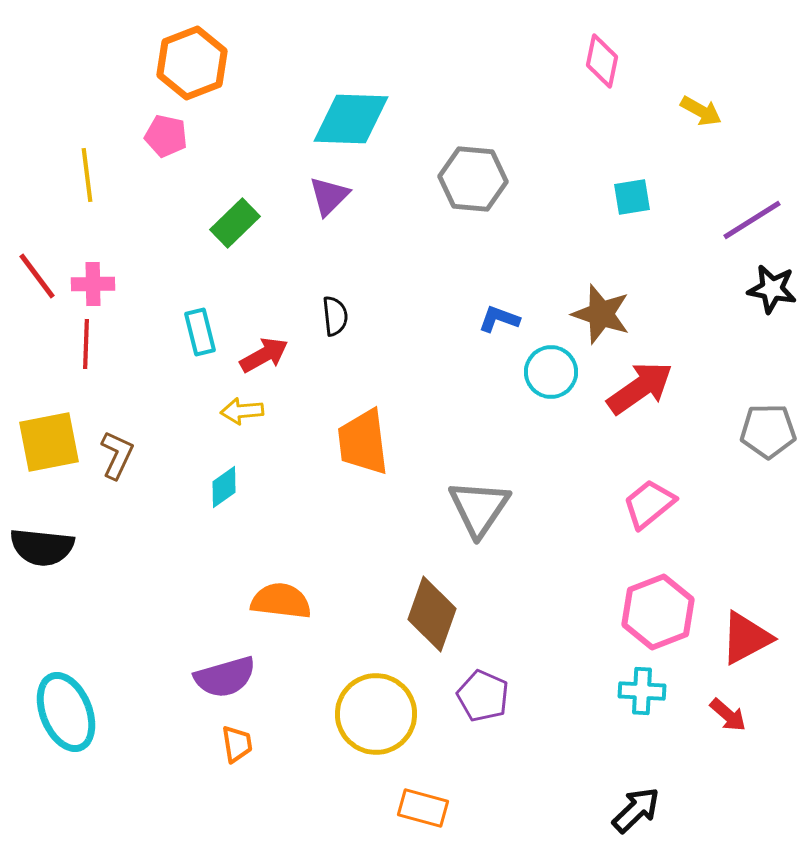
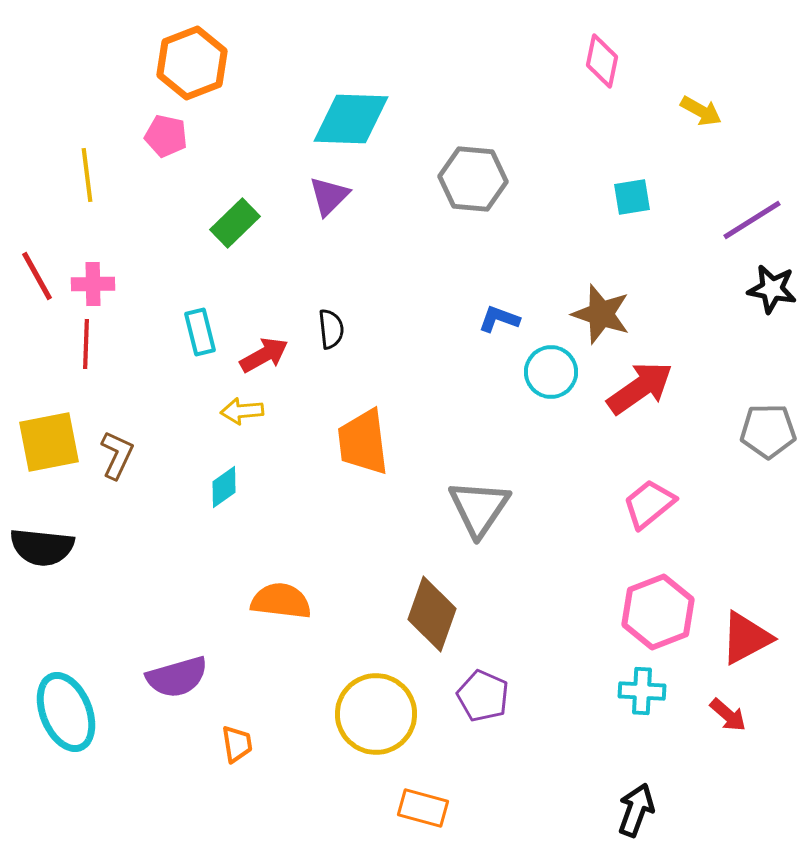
red line at (37, 276): rotated 8 degrees clockwise
black semicircle at (335, 316): moved 4 px left, 13 px down
purple semicircle at (225, 677): moved 48 px left
black arrow at (636, 810): rotated 26 degrees counterclockwise
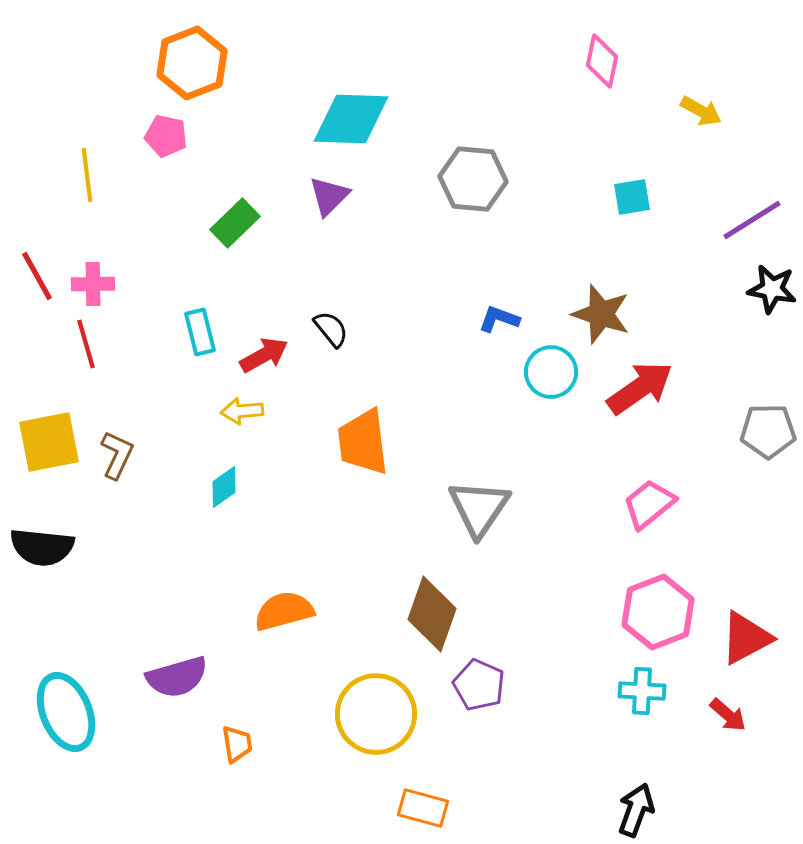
black semicircle at (331, 329): rotated 33 degrees counterclockwise
red line at (86, 344): rotated 18 degrees counterclockwise
orange semicircle at (281, 601): moved 3 px right, 10 px down; rotated 22 degrees counterclockwise
purple pentagon at (483, 696): moved 4 px left, 11 px up
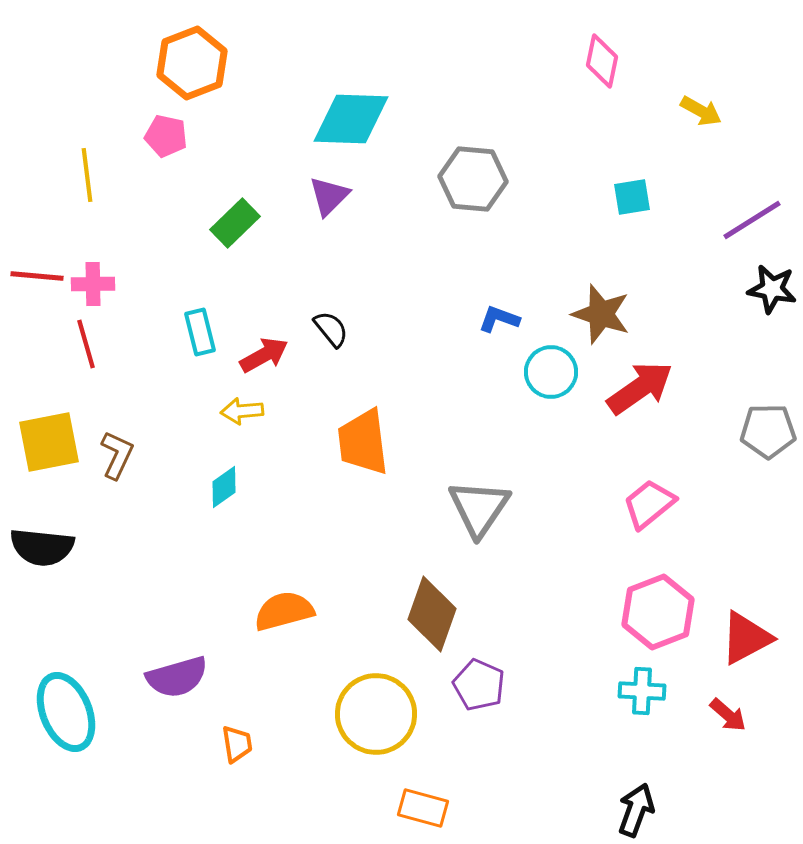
red line at (37, 276): rotated 56 degrees counterclockwise
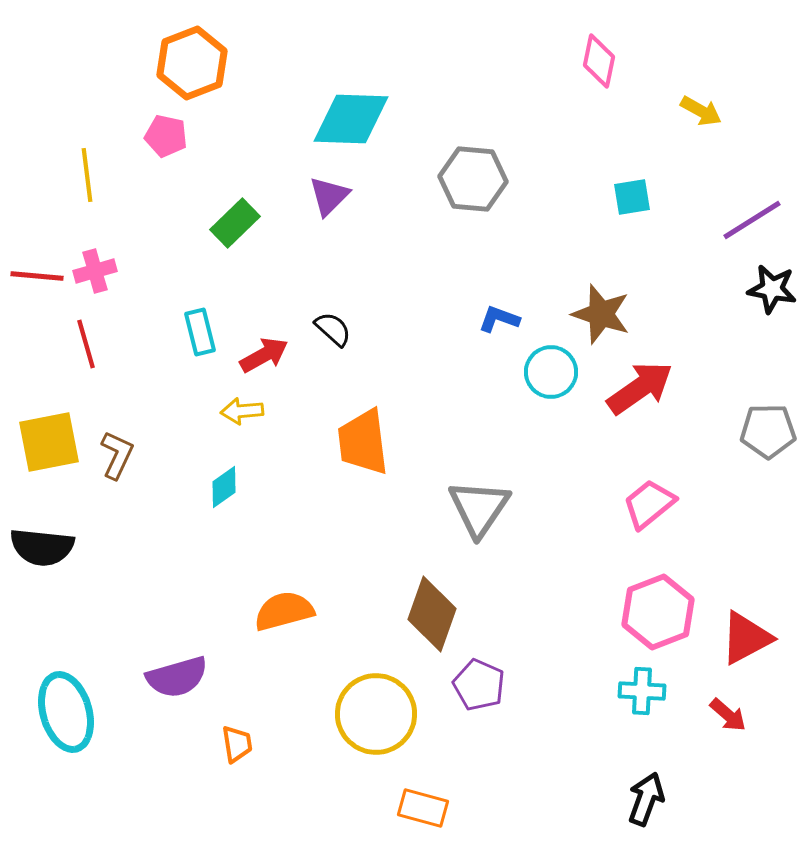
pink diamond at (602, 61): moved 3 px left
pink cross at (93, 284): moved 2 px right, 13 px up; rotated 15 degrees counterclockwise
black semicircle at (331, 329): moved 2 px right; rotated 9 degrees counterclockwise
cyan ellipse at (66, 712): rotated 6 degrees clockwise
black arrow at (636, 810): moved 10 px right, 11 px up
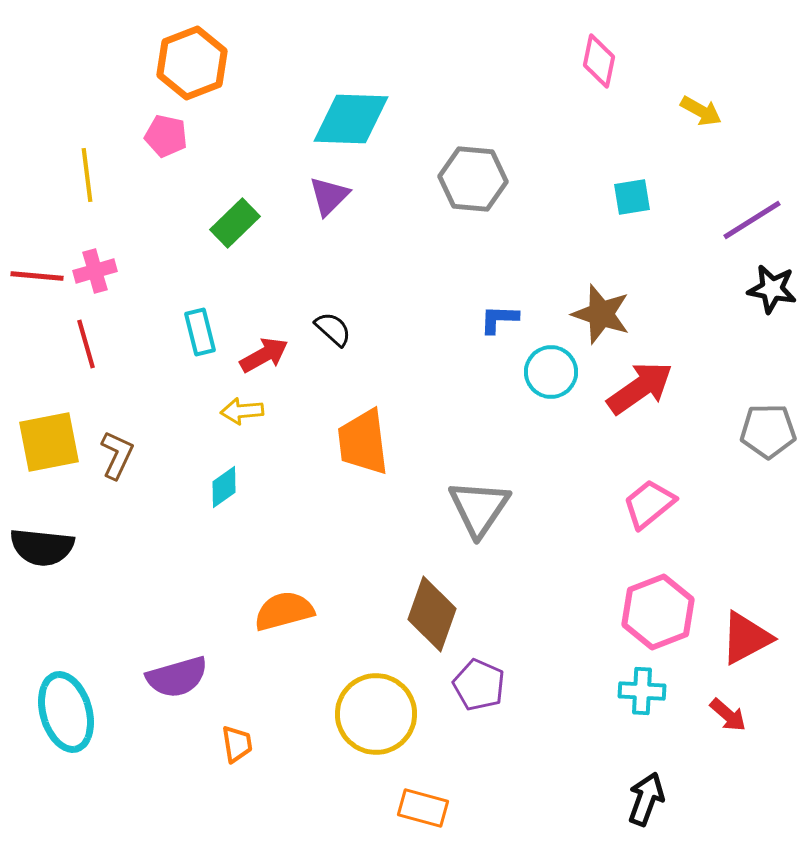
blue L-shape at (499, 319): rotated 18 degrees counterclockwise
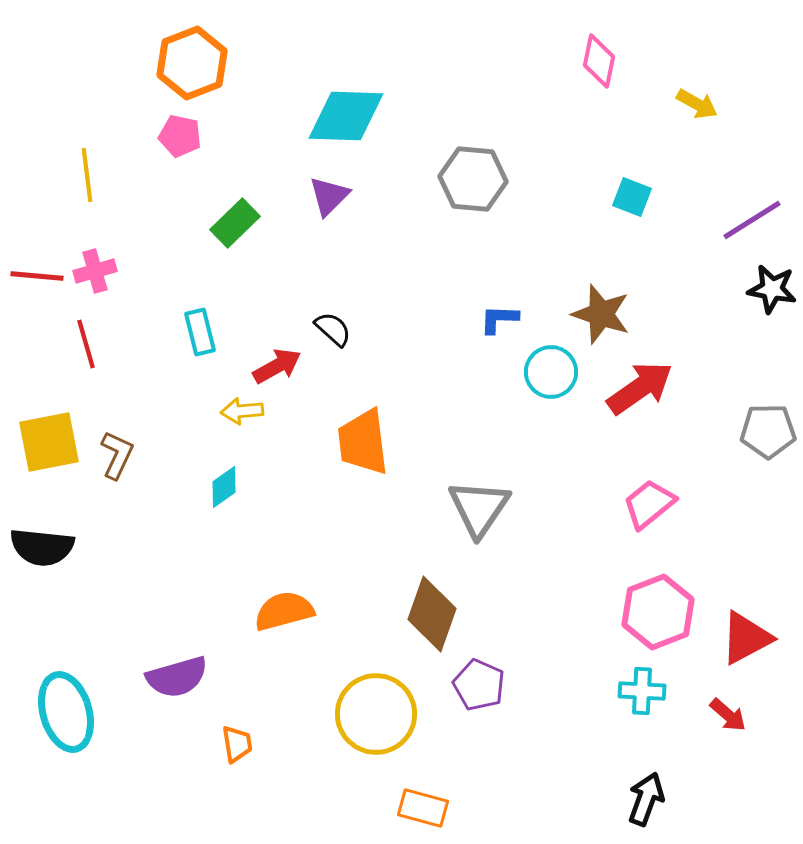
yellow arrow at (701, 111): moved 4 px left, 7 px up
cyan diamond at (351, 119): moved 5 px left, 3 px up
pink pentagon at (166, 136): moved 14 px right
cyan square at (632, 197): rotated 30 degrees clockwise
red arrow at (264, 355): moved 13 px right, 11 px down
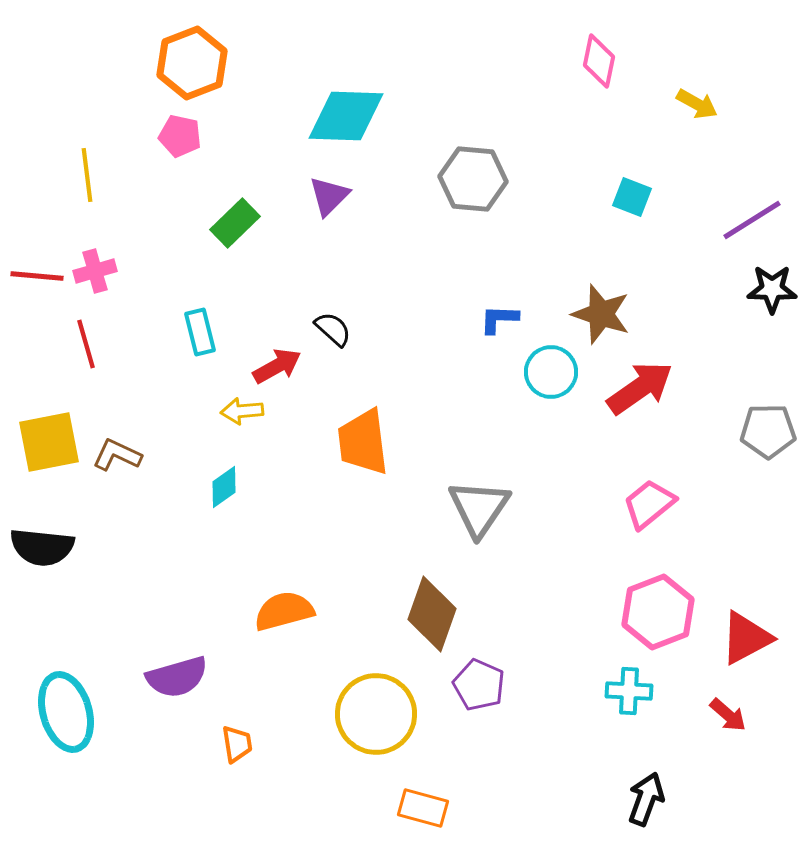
black star at (772, 289): rotated 9 degrees counterclockwise
brown L-shape at (117, 455): rotated 90 degrees counterclockwise
cyan cross at (642, 691): moved 13 px left
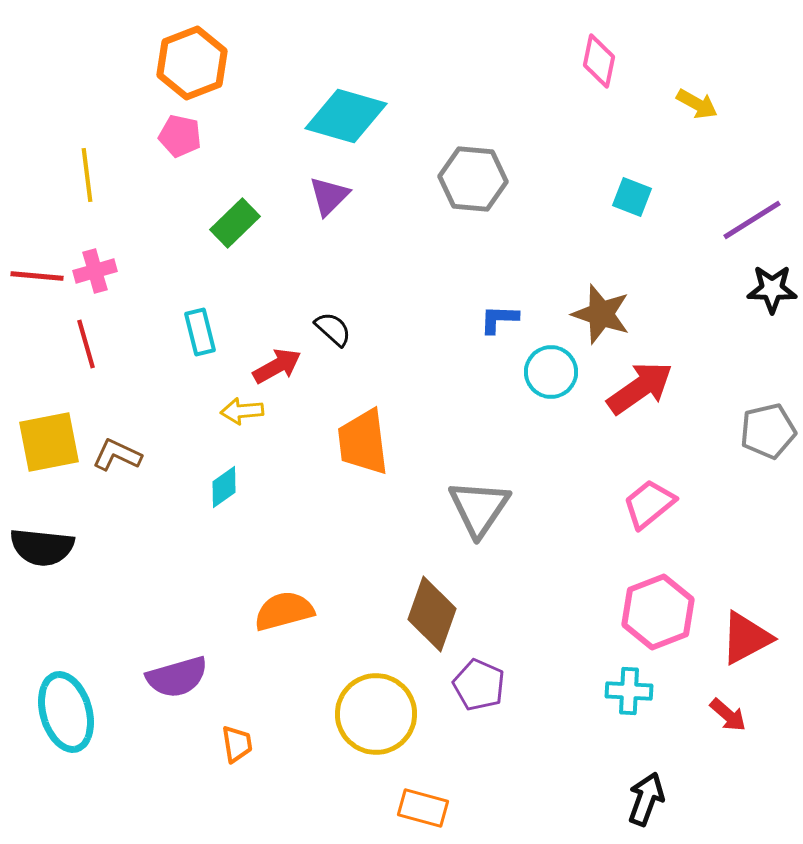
cyan diamond at (346, 116): rotated 14 degrees clockwise
gray pentagon at (768, 431): rotated 12 degrees counterclockwise
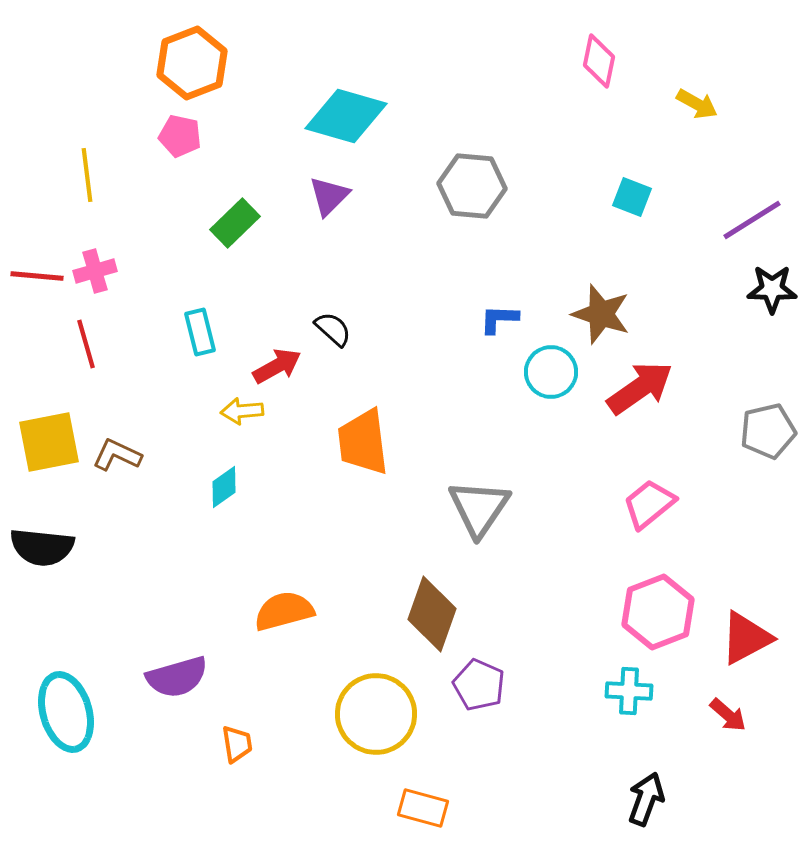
gray hexagon at (473, 179): moved 1 px left, 7 px down
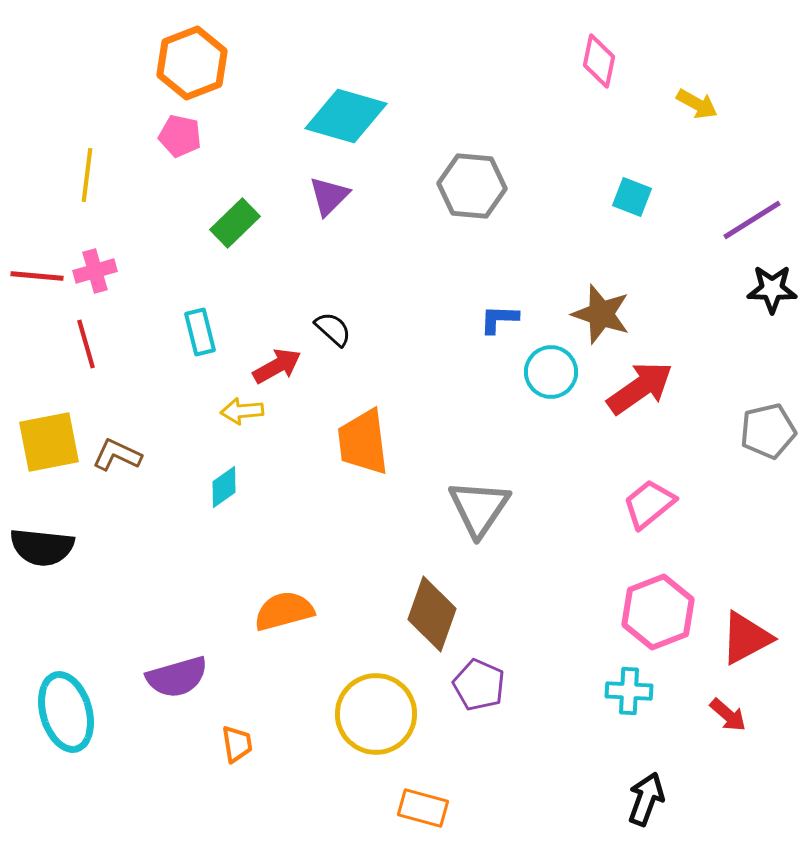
yellow line at (87, 175): rotated 14 degrees clockwise
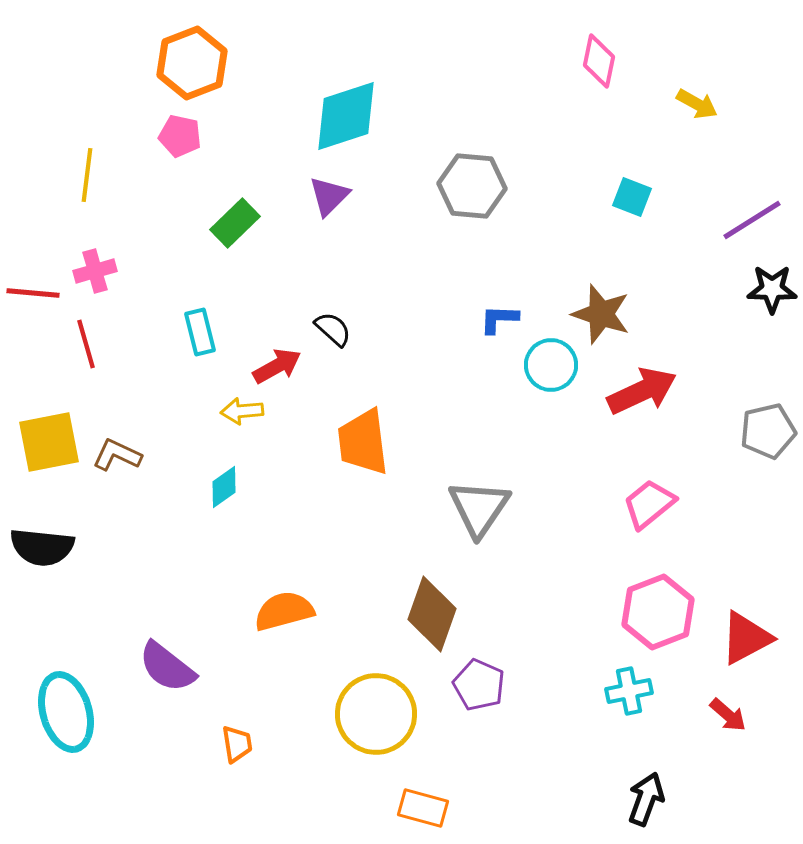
cyan diamond at (346, 116): rotated 34 degrees counterclockwise
red line at (37, 276): moved 4 px left, 17 px down
cyan circle at (551, 372): moved 7 px up
red arrow at (640, 388): moved 2 px right, 3 px down; rotated 10 degrees clockwise
purple semicircle at (177, 677): moved 10 px left, 10 px up; rotated 54 degrees clockwise
cyan cross at (629, 691): rotated 15 degrees counterclockwise
